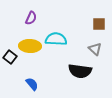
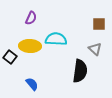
black semicircle: rotated 90 degrees counterclockwise
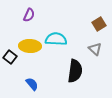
purple semicircle: moved 2 px left, 3 px up
brown square: rotated 32 degrees counterclockwise
black semicircle: moved 5 px left
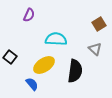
yellow ellipse: moved 14 px right, 19 px down; rotated 35 degrees counterclockwise
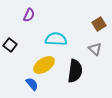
black square: moved 12 px up
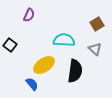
brown square: moved 2 px left
cyan semicircle: moved 8 px right, 1 px down
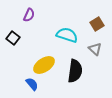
cyan semicircle: moved 3 px right, 5 px up; rotated 15 degrees clockwise
black square: moved 3 px right, 7 px up
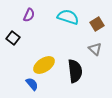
cyan semicircle: moved 1 px right, 18 px up
black semicircle: rotated 15 degrees counterclockwise
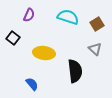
yellow ellipse: moved 12 px up; rotated 40 degrees clockwise
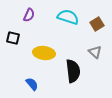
black square: rotated 24 degrees counterclockwise
gray triangle: moved 3 px down
black semicircle: moved 2 px left
